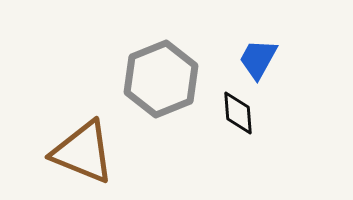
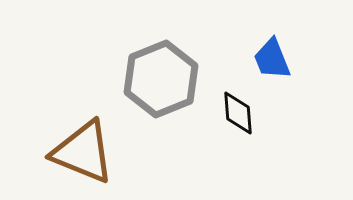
blue trapezoid: moved 14 px right; rotated 51 degrees counterclockwise
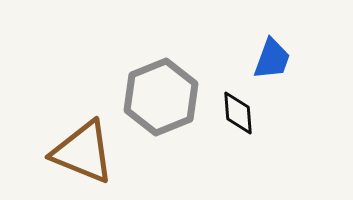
blue trapezoid: rotated 138 degrees counterclockwise
gray hexagon: moved 18 px down
